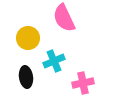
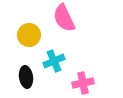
yellow circle: moved 1 px right, 3 px up
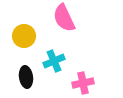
yellow circle: moved 5 px left, 1 px down
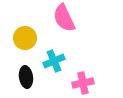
yellow circle: moved 1 px right, 2 px down
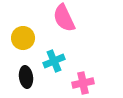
yellow circle: moved 2 px left
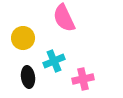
black ellipse: moved 2 px right
pink cross: moved 4 px up
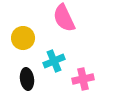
black ellipse: moved 1 px left, 2 px down
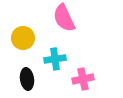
cyan cross: moved 1 px right, 2 px up; rotated 15 degrees clockwise
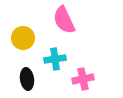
pink semicircle: moved 2 px down
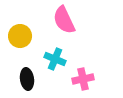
yellow circle: moved 3 px left, 2 px up
cyan cross: rotated 30 degrees clockwise
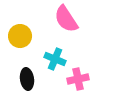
pink semicircle: moved 2 px right, 1 px up; rotated 8 degrees counterclockwise
pink cross: moved 5 px left
